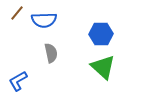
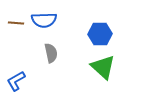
brown line: moved 1 px left, 10 px down; rotated 56 degrees clockwise
blue hexagon: moved 1 px left
blue L-shape: moved 2 px left
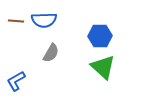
brown line: moved 2 px up
blue hexagon: moved 2 px down
gray semicircle: rotated 42 degrees clockwise
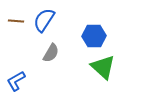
blue semicircle: rotated 125 degrees clockwise
blue hexagon: moved 6 px left
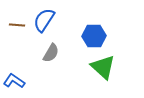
brown line: moved 1 px right, 4 px down
blue L-shape: moved 2 px left; rotated 65 degrees clockwise
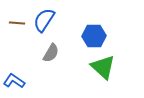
brown line: moved 2 px up
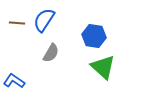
blue hexagon: rotated 10 degrees clockwise
